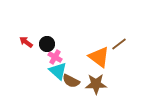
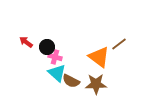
black circle: moved 3 px down
pink cross: rotated 16 degrees counterclockwise
cyan triangle: moved 1 px left, 2 px down
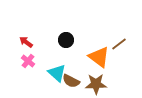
black circle: moved 19 px right, 7 px up
pink cross: moved 27 px left, 4 px down; rotated 24 degrees clockwise
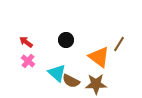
brown line: rotated 21 degrees counterclockwise
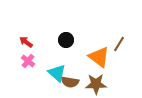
brown semicircle: moved 1 px left, 1 px down; rotated 18 degrees counterclockwise
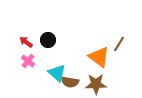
black circle: moved 18 px left
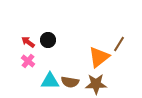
red arrow: moved 2 px right
orange triangle: rotated 45 degrees clockwise
cyan triangle: moved 7 px left, 8 px down; rotated 42 degrees counterclockwise
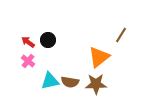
brown line: moved 2 px right, 9 px up
cyan triangle: rotated 12 degrees counterclockwise
